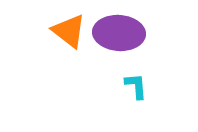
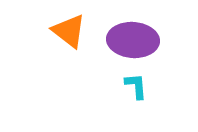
purple ellipse: moved 14 px right, 7 px down
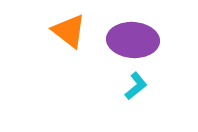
cyan L-shape: rotated 56 degrees clockwise
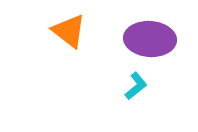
purple ellipse: moved 17 px right, 1 px up
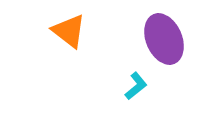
purple ellipse: moved 14 px right; rotated 63 degrees clockwise
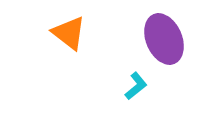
orange triangle: moved 2 px down
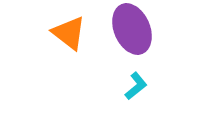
purple ellipse: moved 32 px left, 10 px up
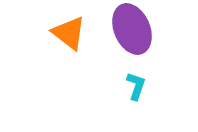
cyan L-shape: rotated 32 degrees counterclockwise
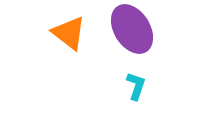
purple ellipse: rotated 9 degrees counterclockwise
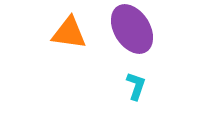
orange triangle: rotated 30 degrees counterclockwise
